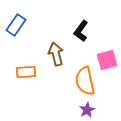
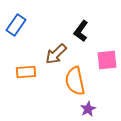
brown arrow: rotated 120 degrees counterclockwise
pink square: rotated 10 degrees clockwise
orange semicircle: moved 10 px left
purple star: moved 1 px right, 1 px up
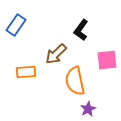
black L-shape: moved 1 px up
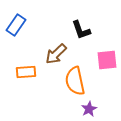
black L-shape: rotated 55 degrees counterclockwise
purple star: moved 1 px right
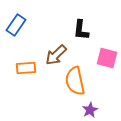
black L-shape: rotated 25 degrees clockwise
brown arrow: moved 1 px down
pink square: moved 2 px up; rotated 20 degrees clockwise
orange rectangle: moved 4 px up
purple star: moved 1 px right, 1 px down
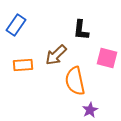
orange rectangle: moved 3 px left, 3 px up
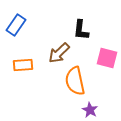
brown arrow: moved 3 px right, 2 px up
purple star: rotated 14 degrees counterclockwise
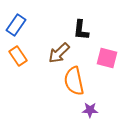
orange rectangle: moved 5 px left, 9 px up; rotated 60 degrees clockwise
orange semicircle: moved 1 px left
purple star: rotated 28 degrees counterclockwise
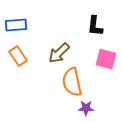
blue rectangle: rotated 50 degrees clockwise
black L-shape: moved 14 px right, 4 px up
pink square: moved 1 px left, 1 px down
orange semicircle: moved 2 px left, 1 px down
purple star: moved 4 px left, 2 px up
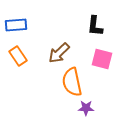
pink square: moved 4 px left
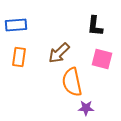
orange rectangle: moved 1 px right, 1 px down; rotated 42 degrees clockwise
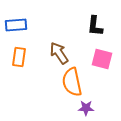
brown arrow: rotated 100 degrees clockwise
